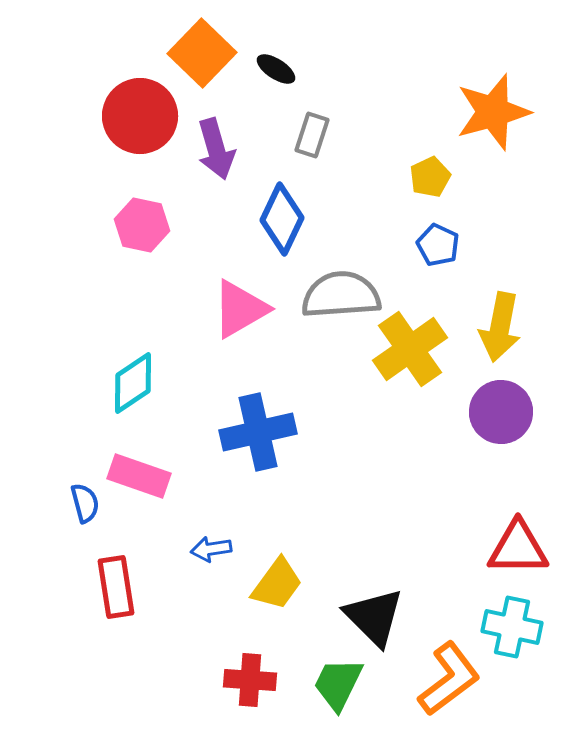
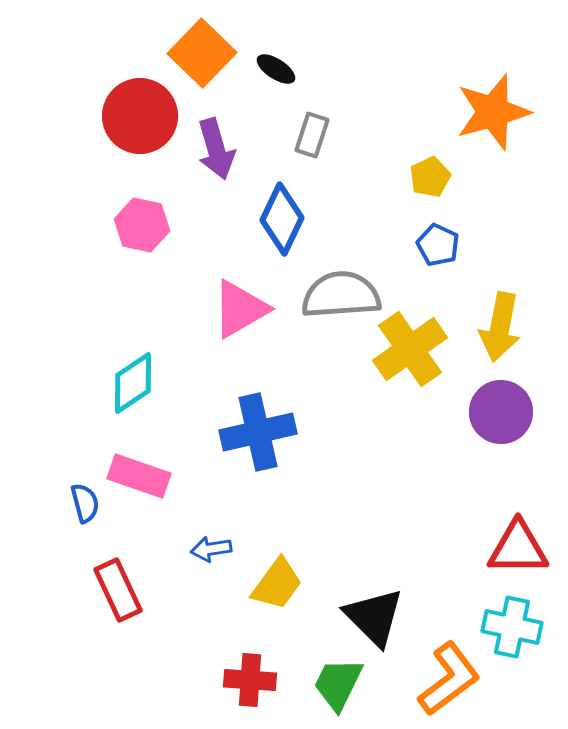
red rectangle: moved 2 px right, 3 px down; rotated 16 degrees counterclockwise
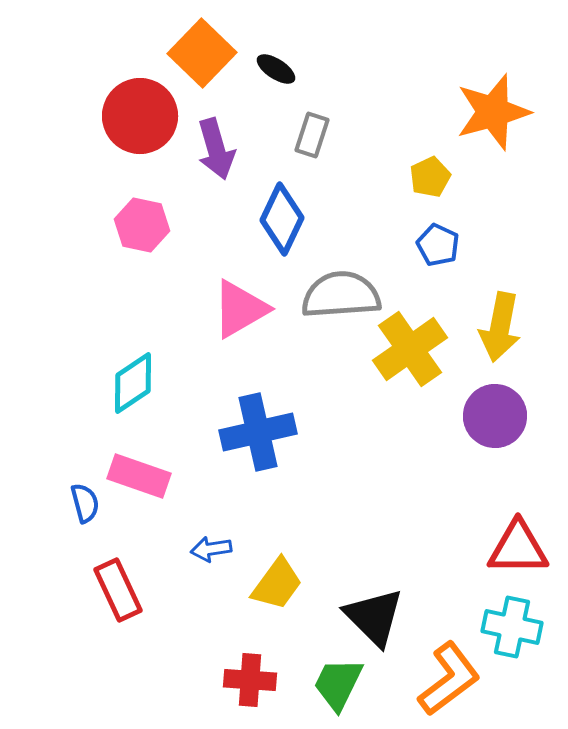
purple circle: moved 6 px left, 4 px down
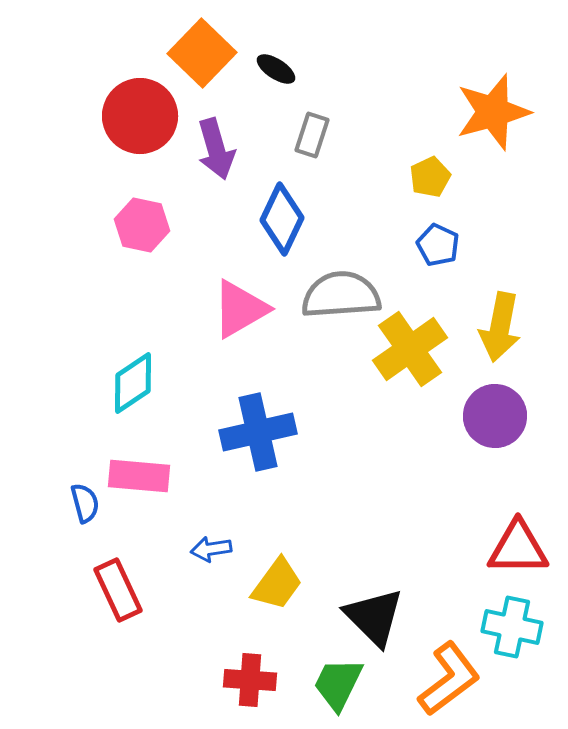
pink rectangle: rotated 14 degrees counterclockwise
